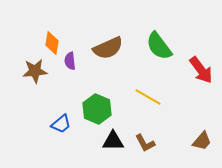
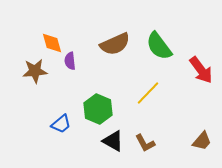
orange diamond: rotated 25 degrees counterclockwise
brown semicircle: moved 7 px right, 4 px up
yellow line: moved 4 px up; rotated 76 degrees counterclockwise
green hexagon: moved 1 px right
black triangle: rotated 30 degrees clockwise
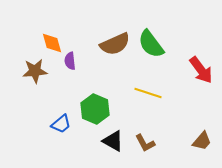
green semicircle: moved 8 px left, 2 px up
yellow line: rotated 64 degrees clockwise
green hexagon: moved 3 px left
